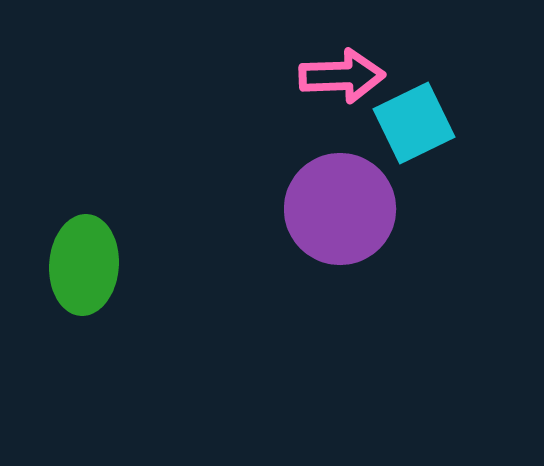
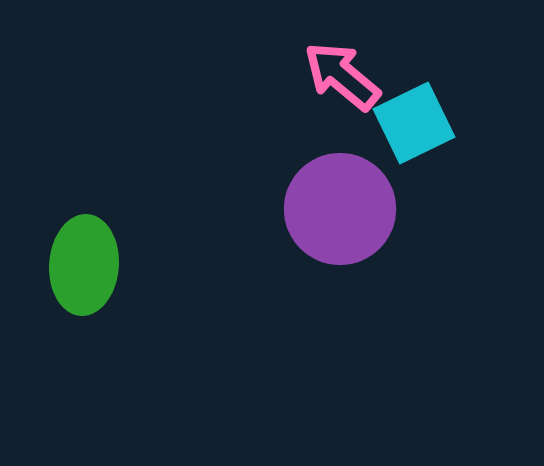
pink arrow: rotated 138 degrees counterclockwise
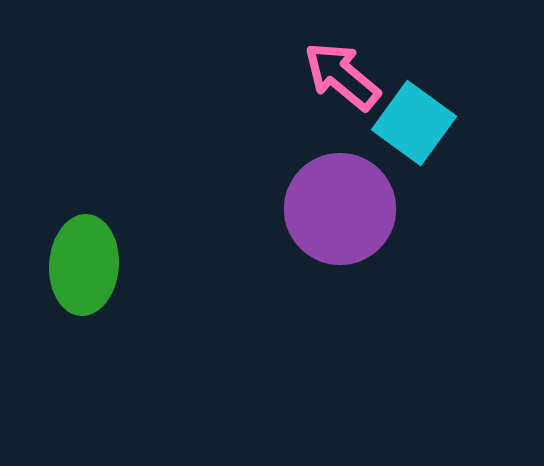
cyan square: rotated 28 degrees counterclockwise
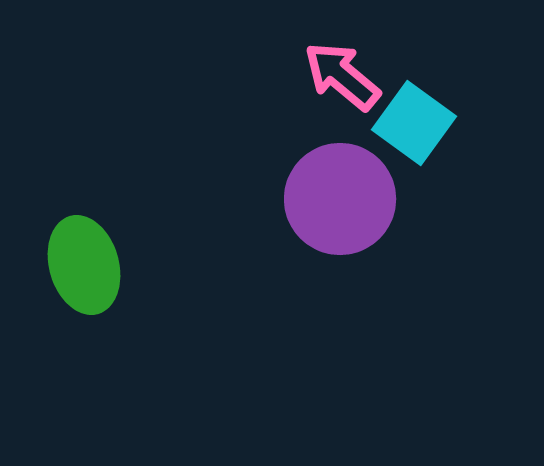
purple circle: moved 10 px up
green ellipse: rotated 20 degrees counterclockwise
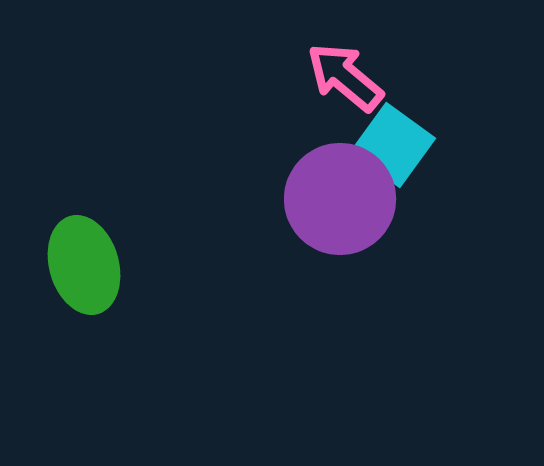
pink arrow: moved 3 px right, 1 px down
cyan square: moved 21 px left, 22 px down
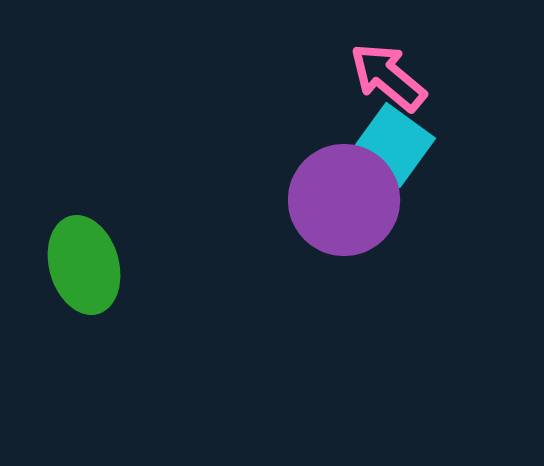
pink arrow: moved 43 px right
purple circle: moved 4 px right, 1 px down
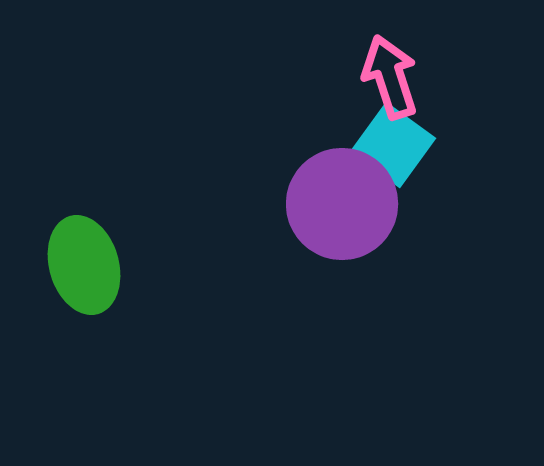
pink arrow: moved 2 px right; rotated 32 degrees clockwise
purple circle: moved 2 px left, 4 px down
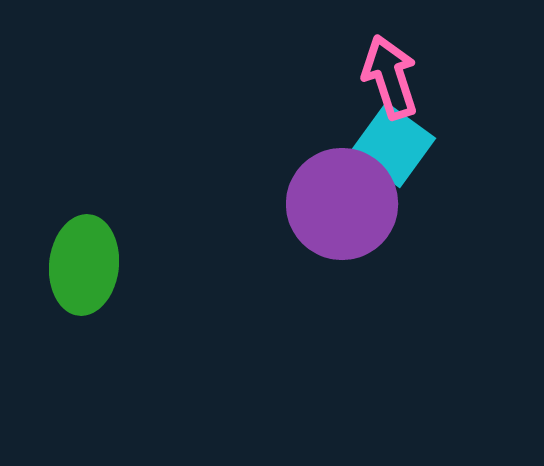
green ellipse: rotated 22 degrees clockwise
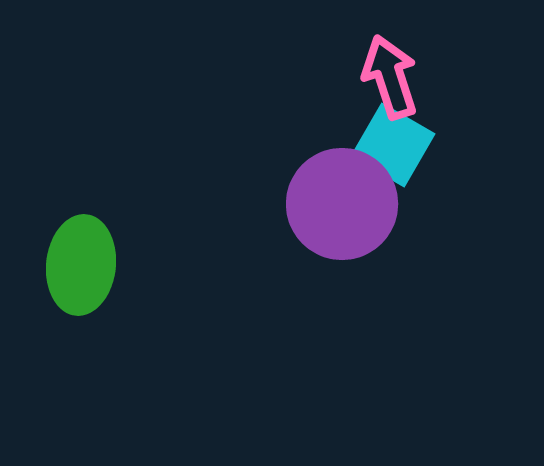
cyan square: rotated 6 degrees counterclockwise
green ellipse: moved 3 px left
